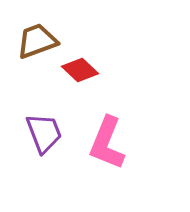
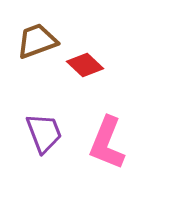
red diamond: moved 5 px right, 5 px up
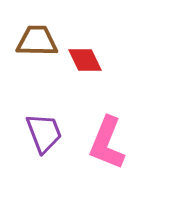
brown trapezoid: rotated 21 degrees clockwise
red diamond: moved 5 px up; rotated 21 degrees clockwise
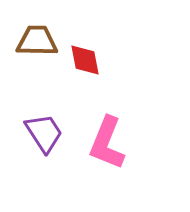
red diamond: rotated 15 degrees clockwise
purple trapezoid: rotated 12 degrees counterclockwise
